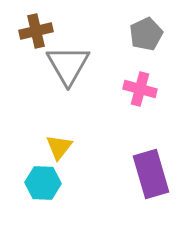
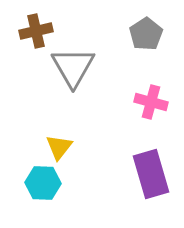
gray pentagon: rotated 8 degrees counterclockwise
gray triangle: moved 5 px right, 2 px down
pink cross: moved 11 px right, 13 px down
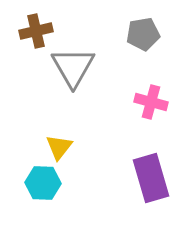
gray pentagon: moved 3 px left; rotated 24 degrees clockwise
purple rectangle: moved 4 px down
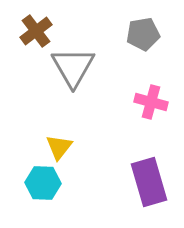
brown cross: rotated 24 degrees counterclockwise
purple rectangle: moved 2 px left, 4 px down
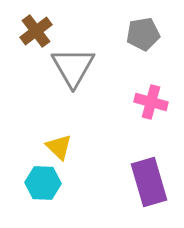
yellow triangle: rotated 24 degrees counterclockwise
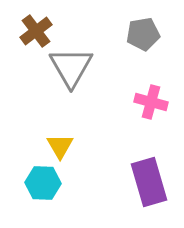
gray triangle: moved 2 px left
yellow triangle: moved 1 px right, 1 px up; rotated 16 degrees clockwise
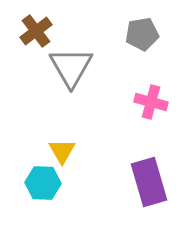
gray pentagon: moved 1 px left
yellow triangle: moved 2 px right, 5 px down
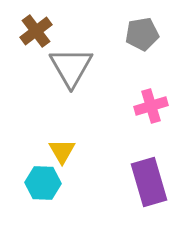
pink cross: moved 4 px down; rotated 32 degrees counterclockwise
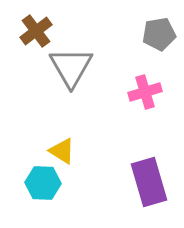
gray pentagon: moved 17 px right
pink cross: moved 6 px left, 14 px up
yellow triangle: rotated 28 degrees counterclockwise
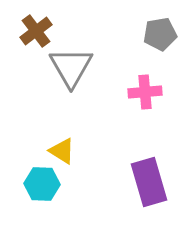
gray pentagon: moved 1 px right
pink cross: rotated 12 degrees clockwise
cyan hexagon: moved 1 px left, 1 px down
